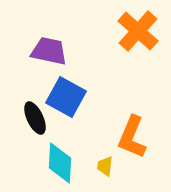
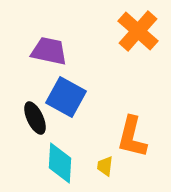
orange L-shape: rotated 9 degrees counterclockwise
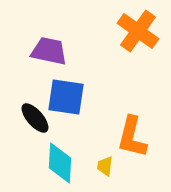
orange cross: rotated 6 degrees counterclockwise
blue square: rotated 21 degrees counterclockwise
black ellipse: rotated 16 degrees counterclockwise
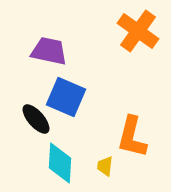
blue square: rotated 15 degrees clockwise
black ellipse: moved 1 px right, 1 px down
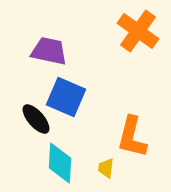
yellow trapezoid: moved 1 px right, 2 px down
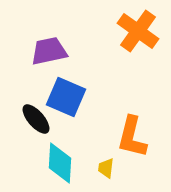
purple trapezoid: rotated 24 degrees counterclockwise
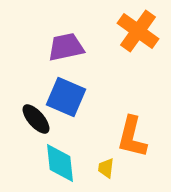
purple trapezoid: moved 17 px right, 4 px up
cyan diamond: rotated 9 degrees counterclockwise
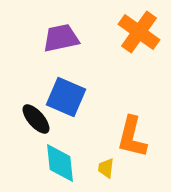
orange cross: moved 1 px right, 1 px down
purple trapezoid: moved 5 px left, 9 px up
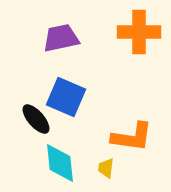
orange cross: rotated 36 degrees counterclockwise
orange L-shape: rotated 96 degrees counterclockwise
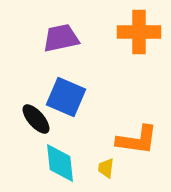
orange L-shape: moved 5 px right, 3 px down
